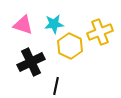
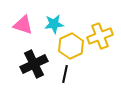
yellow cross: moved 4 px down
yellow hexagon: moved 1 px right; rotated 10 degrees clockwise
black cross: moved 3 px right, 2 px down
black line: moved 9 px right, 12 px up
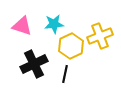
pink triangle: moved 1 px left, 1 px down
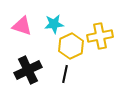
yellow cross: rotated 10 degrees clockwise
black cross: moved 6 px left, 6 px down
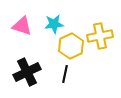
black cross: moved 1 px left, 2 px down
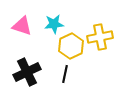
yellow cross: moved 1 px down
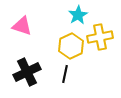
cyan star: moved 24 px right, 9 px up; rotated 24 degrees counterclockwise
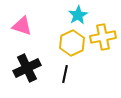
yellow cross: moved 3 px right
yellow hexagon: moved 1 px right, 3 px up
black cross: moved 4 px up
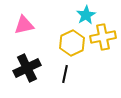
cyan star: moved 8 px right
pink triangle: moved 2 px right, 1 px up; rotated 30 degrees counterclockwise
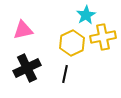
pink triangle: moved 1 px left, 5 px down
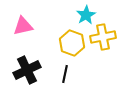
pink triangle: moved 4 px up
yellow hexagon: rotated 15 degrees counterclockwise
black cross: moved 2 px down
